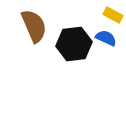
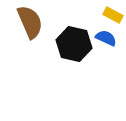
brown semicircle: moved 4 px left, 4 px up
black hexagon: rotated 20 degrees clockwise
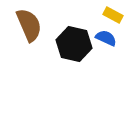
brown semicircle: moved 1 px left, 3 px down
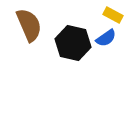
blue semicircle: rotated 120 degrees clockwise
black hexagon: moved 1 px left, 1 px up
